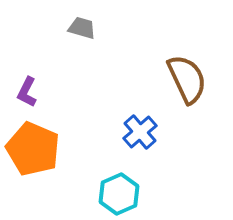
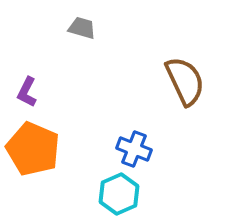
brown semicircle: moved 2 px left, 2 px down
blue cross: moved 6 px left, 17 px down; rotated 28 degrees counterclockwise
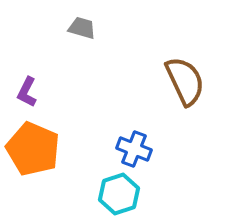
cyan hexagon: rotated 6 degrees clockwise
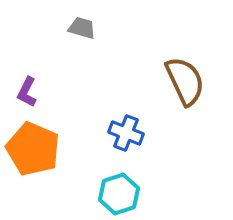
blue cross: moved 8 px left, 16 px up
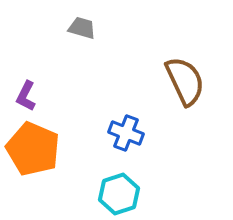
purple L-shape: moved 1 px left, 4 px down
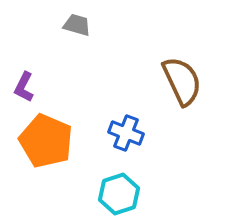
gray trapezoid: moved 5 px left, 3 px up
brown semicircle: moved 3 px left
purple L-shape: moved 2 px left, 9 px up
orange pentagon: moved 13 px right, 8 px up
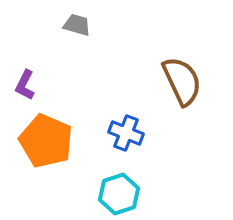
purple L-shape: moved 1 px right, 2 px up
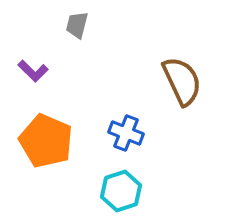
gray trapezoid: rotated 92 degrees counterclockwise
purple L-shape: moved 8 px right, 14 px up; rotated 72 degrees counterclockwise
cyan hexagon: moved 2 px right, 3 px up
